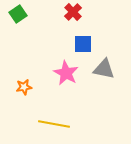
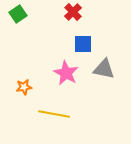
yellow line: moved 10 px up
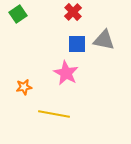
blue square: moved 6 px left
gray triangle: moved 29 px up
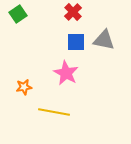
blue square: moved 1 px left, 2 px up
yellow line: moved 2 px up
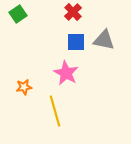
yellow line: moved 1 px right, 1 px up; rotated 64 degrees clockwise
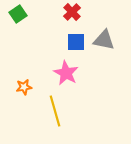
red cross: moved 1 px left
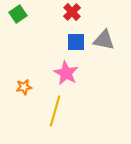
yellow line: rotated 32 degrees clockwise
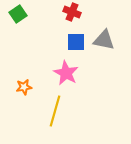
red cross: rotated 24 degrees counterclockwise
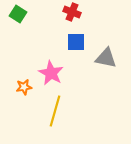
green square: rotated 24 degrees counterclockwise
gray triangle: moved 2 px right, 18 px down
pink star: moved 15 px left
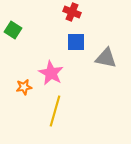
green square: moved 5 px left, 16 px down
